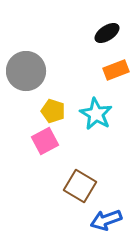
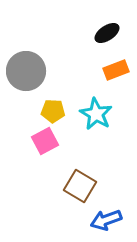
yellow pentagon: rotated 15 degrees counterclockwise
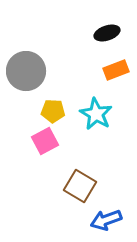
black ellipse: rotated 15 degrees clockwise
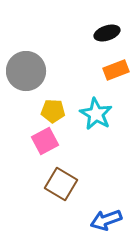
brown square: moved 19 px left, 2 px up
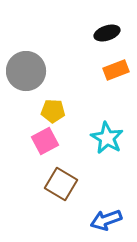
cyan star: moved 11 px right, 24 px down
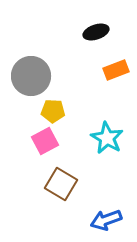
black ellipse: moved 11 px left, 1 px up
gray circle: moved 5 px right, 5 px down
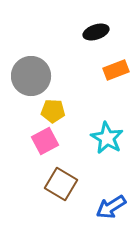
blue arrow: moved 5 px right, 13 px up; rotated 12 degrees counterclockwise
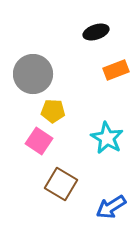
gray circle: moved 2 px right, 2 px up
pink square: moved 6 px left; rotated 28 degrees counterclockwise
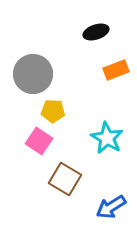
brown square: moved 4 px right, 5 px up
